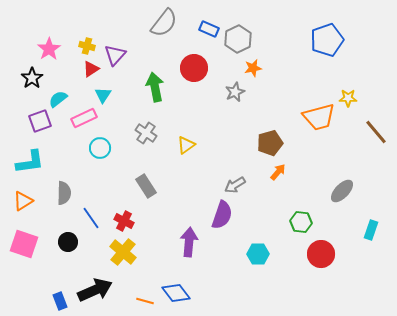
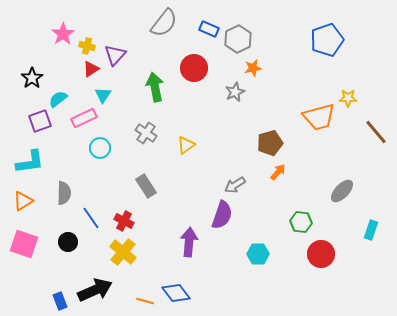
pink star at (49, 49): moved 14 px right, 15 px up
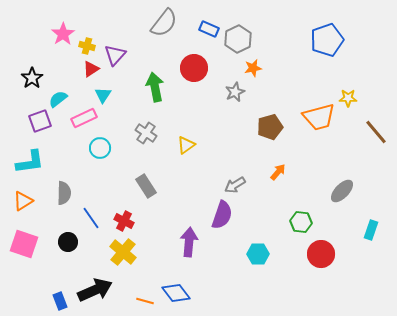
brown pentagon at (270, 143): moved 16 px up
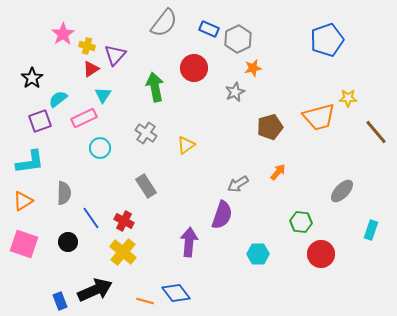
gray arrow at (235, 185): moved 3 px right, 1 px up
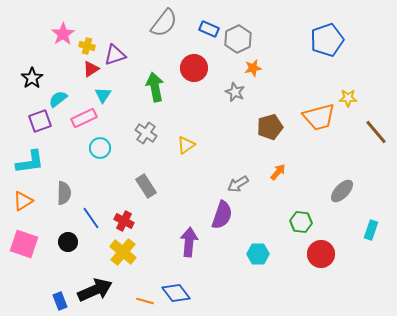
purple triangle at (115, 55): rotated 30 degrees clockwise
gray star at (235, 92): rotated 24 degrees counterclockwise
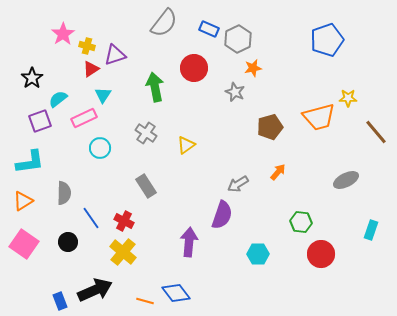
gray ellipse at (342, 191): moved 4 px right, 11 px up; rotated 20 degrees clockwise
pink square at (24, 244): rotated 16 degrees clockwise
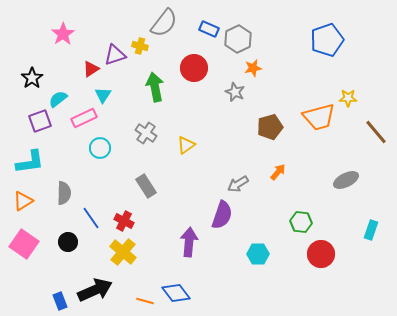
yellow cross at (87, 46): moved 53 px right
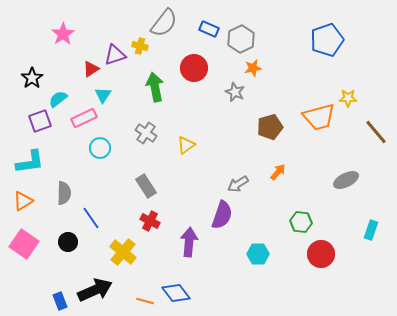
gray hexagon at (238, 39): moved 3 px right
red cross at (124, 221): moved 26 px right
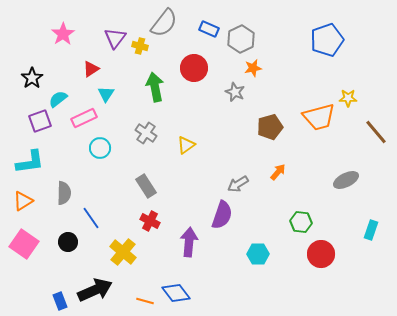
purple triangle at (115, 55): moved 17 px up; rotated 35 degrees counterclockwise
cyan triangle at (103, 95): moved 3 px right, 1 px up
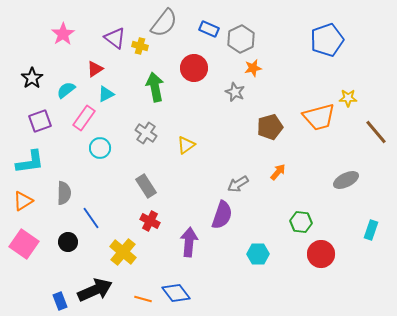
purple triangle at (115, 38): rotated 30 degrees counterclockwise
red triangle at (91, 69): moved 4 px right
cyan triangle at (106, 94): rotated 30 degrees clockwise
cyan semicircle at (58, 99): moved 8 px right, 9 px up
pink rectangle at (84, 118): rotated 30 degrees counterclockwise
orange line at (145, 301): moved 2 px left, 2 px up
